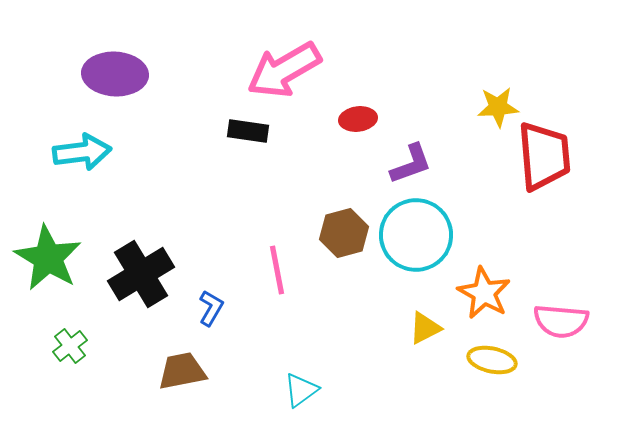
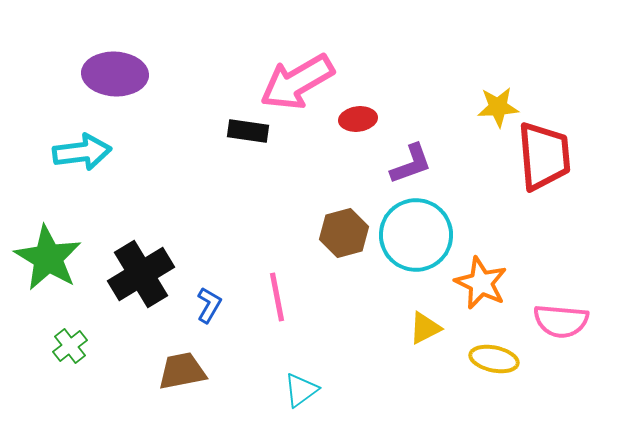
pink arrow: moved 13 px right, 12 px down
pink line: moved 27 px down
orange star: moved 3 px left, 10 px up; rotated 4 degrees counterclockwise
blue L-shape: moved 2 px left, 3 px up
yellow ellipse: moved 2 px right, 1 px up
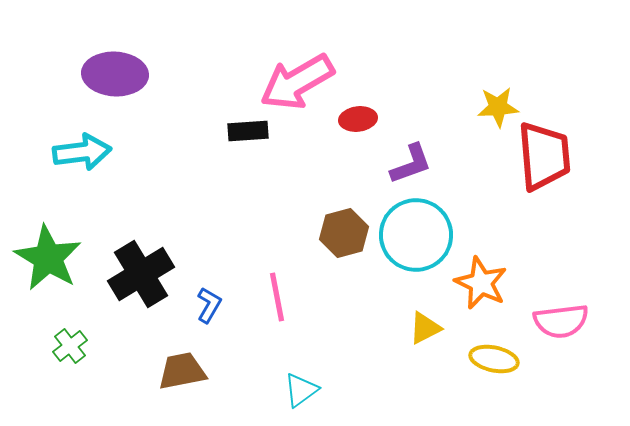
black rectangle: rotated 12 degrees counterclockwise
pink semicircle: rotated 12 degrees counterclockwise
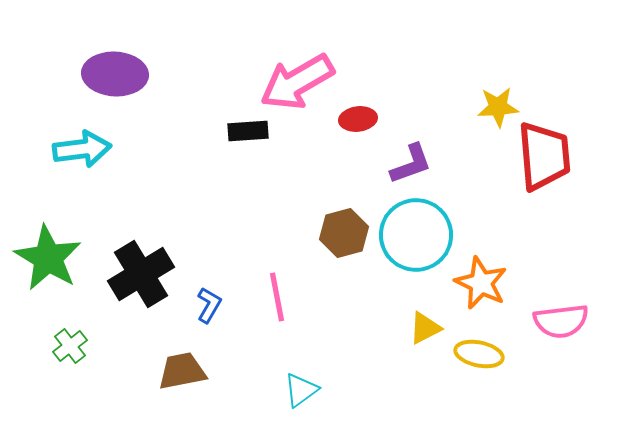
cyan arrow: moved 3 px up
yellow ellipse: moved 15 px left, 5 px up
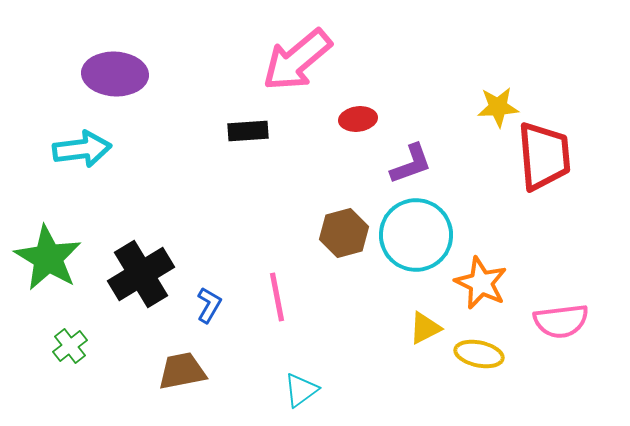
pink arrow: moved 22 px up; rotated 10 degrees counterclockwise
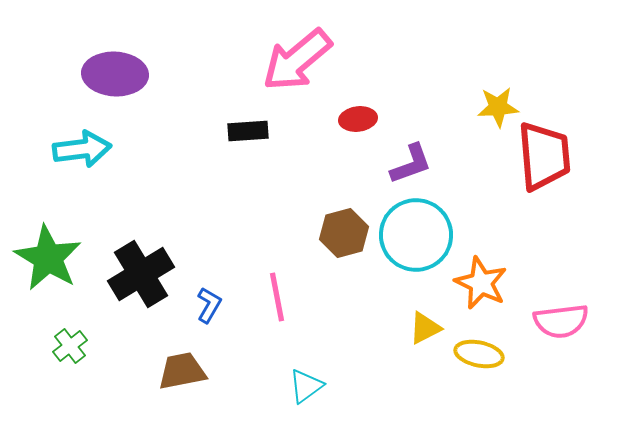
cyan triangle: moved 5 px right, 4 px up
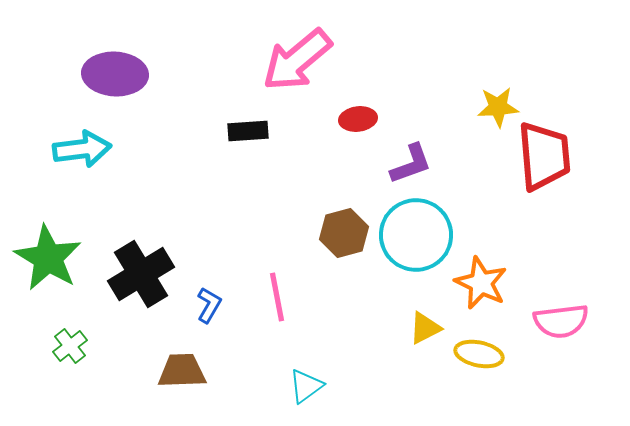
brown trapezoid: rotated 9 degrees clockwise
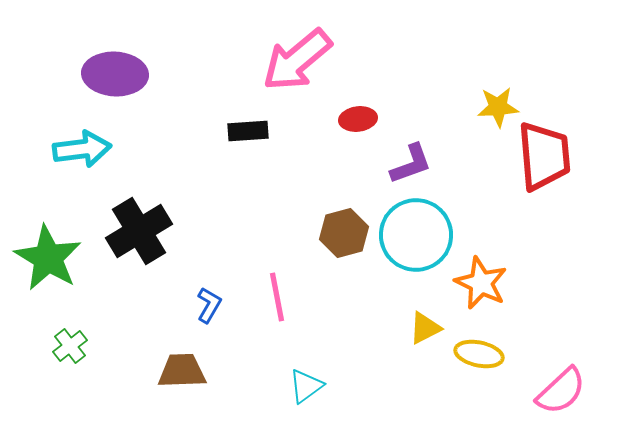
black cross: moved 2 px left, 43 px up
pink semicircle: moved 70 px down; rotated 36 degrees counterclockwise
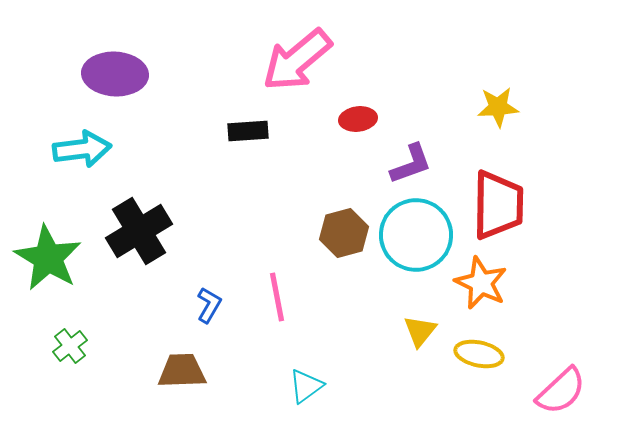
red trapezoid: moved 46 px left, 49 px down; rotated 6 degrees clockwise
yellow triangle: moved 5 px left, 3 px down; rotated 24 degrees counterclockwise
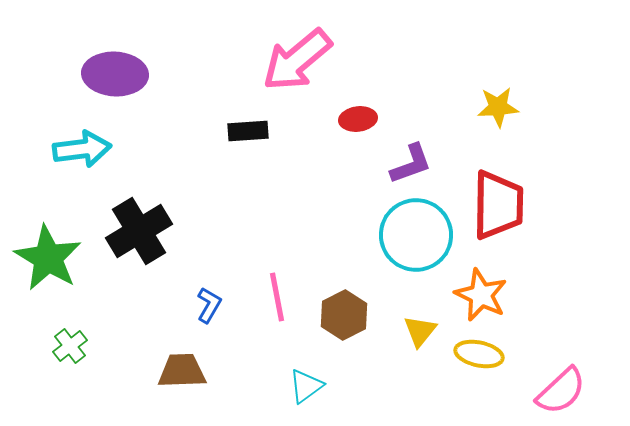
brown hexagon: moved 82 px down; rotated 12 degrees counterclockwise
orange star: moved 12 px down
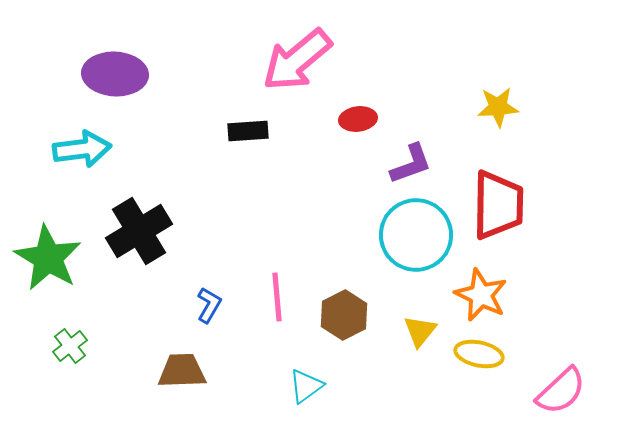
pink line: rotated 6 degrees clockwise
